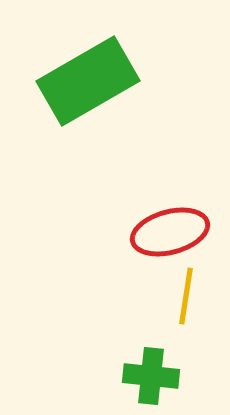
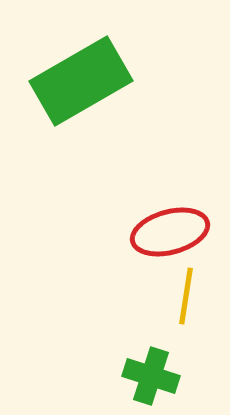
green rectangle: moved 7 px left
green cross: rotated 12 degrees clockwise
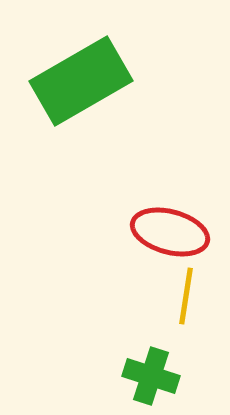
red ellipse: rotated 30 degrees clockwise
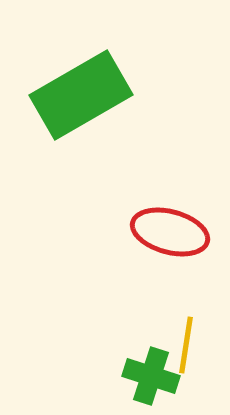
green rectangle: moved 14 px down
yellow line: moved 49 px down
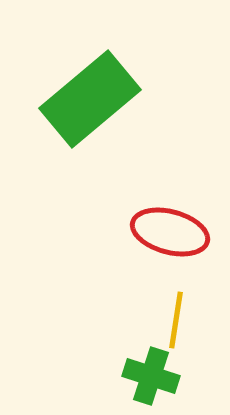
green rectangle: moved 9 px right, 4 px down; rotated 10 degrees counterclockwise
yellow line: moved 10 px left, 25 px up
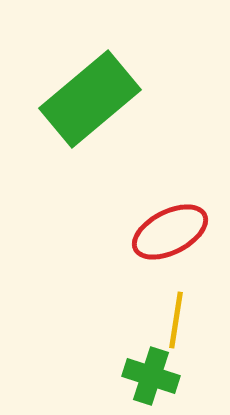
red ellipse: rotated 42 degrees counterclockwise
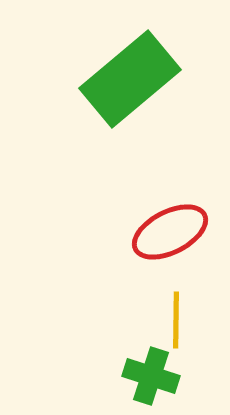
green rectangle: moved 40 px right, 20 px up
yellow line: rotated 8 degrees counterclockwise
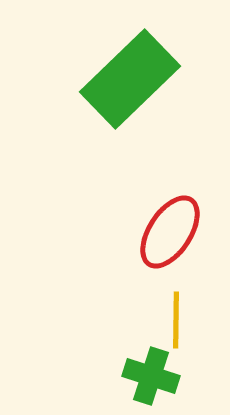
green rectangle: rotated 4 degrees counterclockwise
red ellipse: rotated 30 degrees counterclockwise
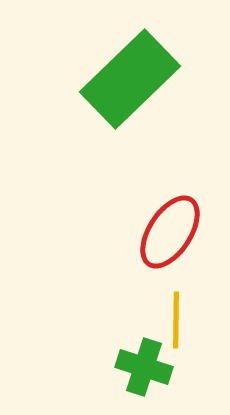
green cross: moved 7 px left, 9 px up
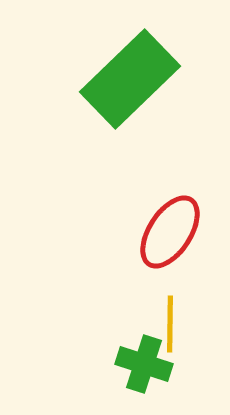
yellow line: moved 6 px left, 4 px down
green cross: moved 3 px up
